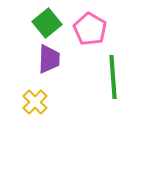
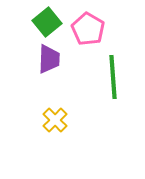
green square: moved 1 px up
pink pentagon: moved 2 px left
yellow cross: moved 20 px right, 18 px down
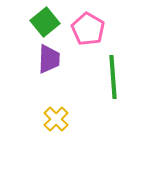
green square: moved 2 px left
yellow cross: moved 1 px right, 1 px up
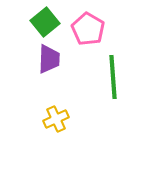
yellow cross: rotated 20 degrees clockwise
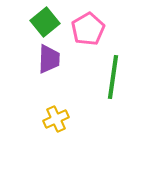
pink pentagon: rotated 12 degrees clockwise
green line: rotated 12 degrees clockwise
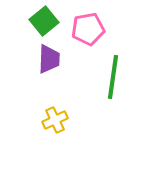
green square: moved 1 px left, 1 px up
pink pentagon: rotated 20 degrees clockwise
yellow cross: moved 1 px left, 1 px down
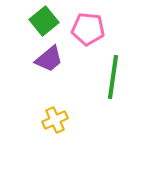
pink pentagon: rotated 16 degrees clockwise
purple trapezoid: rotated 48 degrees clockwise
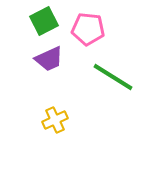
green square: rotated 12 degrees clockwise
purple trapezoid: rotated 16 degrees clockwise
green line: rotated 66 degrees counterclockwise
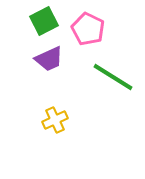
pink pentagon: rotated 20 degrees clockwise
